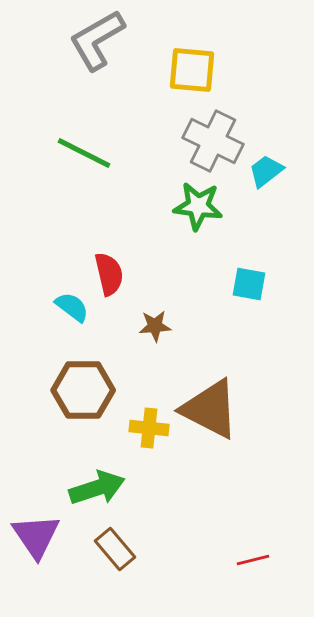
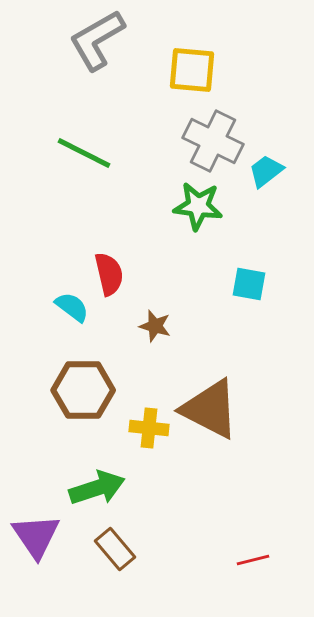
brown star: rotated 20 degrees clockwise
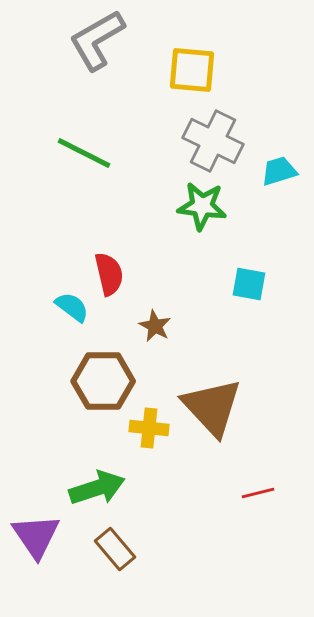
cyan trapezoid: moved 13 px right; rotated 21 degrees clockwise
green star: moved 4 px right
brown star: rotated 12 degrees clockwise
brown hexagon: moved 20 px right, 9 px up
brown triangle: moved 2 px right, 2 px up; rotated 20 degrees clockwise
red line: moved 5 px right, 67 px up
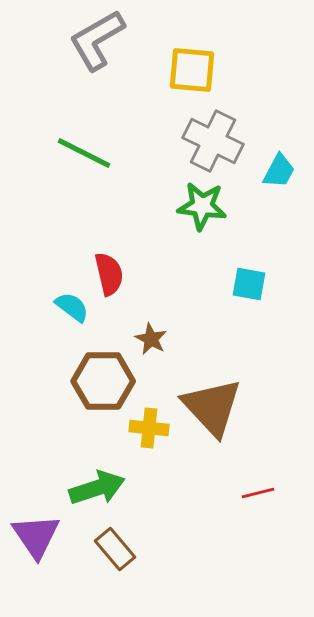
cyan trapezoid: rotated 135 degrees clockwise
brown star: moved 4 px left, 13 px down
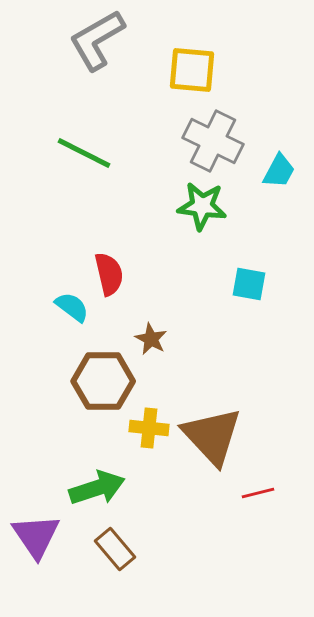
brown triangle: moved 29 px down
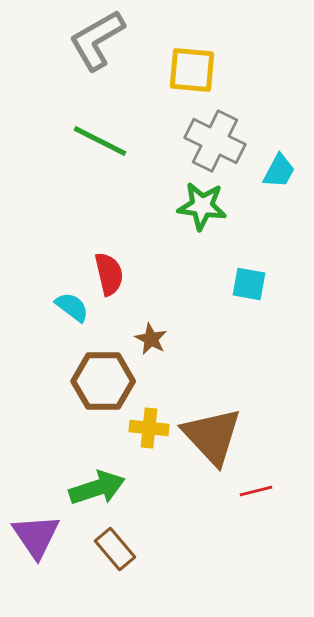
gray cross: moved 2 px right
green line: moved 16 px right, 12 px up
red line: moved 2 px left, 2 px up
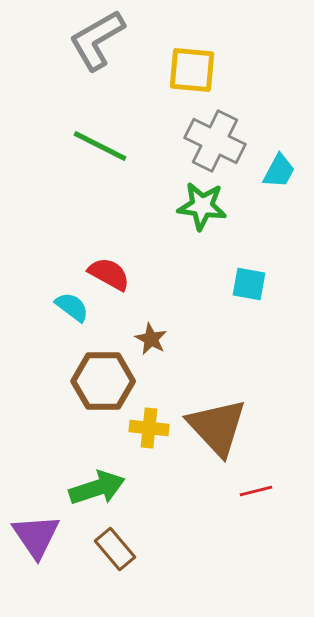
green line: moved 5 px down
red semicircle: rotated 48 degrees counterclockwise
brown triangle: moved 5 px right, 9 px up
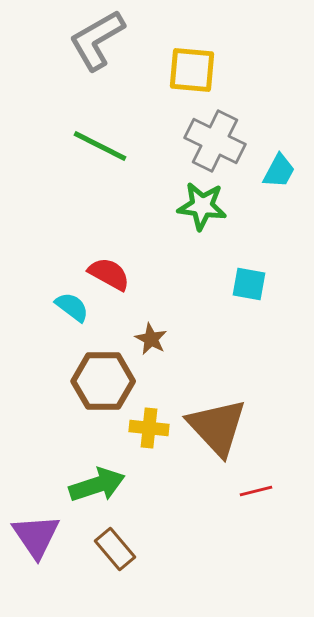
green arrow: moved 3 px up
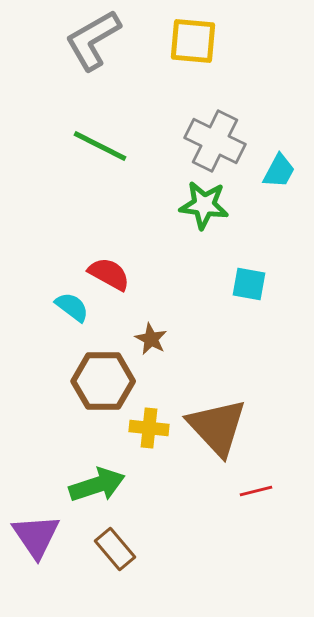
gray L-shape: moved 4 px left
yellow square: moved 1 px right, 29 px up
green star: moved 2 px right, 1 px up
